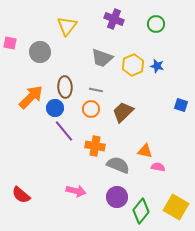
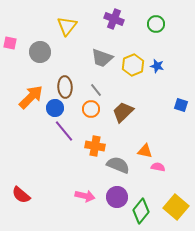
gray line: rotated 40 degrees clockwise
pink arrow: moved 9 px right, 5 px down
yellow square: rotated 10 degrees clockwise
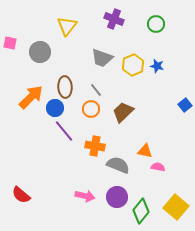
blue square: moved 4 px right; rotated 32 degrees clockwise
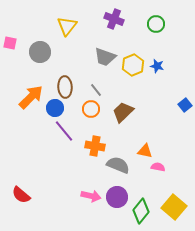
gray trapezoid: moved 3 px right, 1 px up
pink arrow: moved 6 px right
yellow square: moved 2 px left
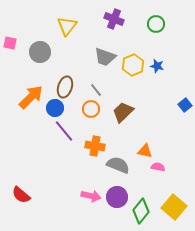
brown ellipse: rotated 20 degrees clockwise
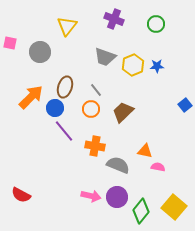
blue star: rotated 16 degrees counterclockwise
red semicircle: rotated 12 degrees counterclockwise
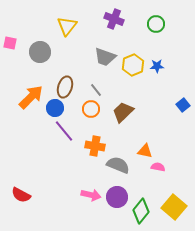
blue square: moved 2 px left
pink arrow: moved 1 px up
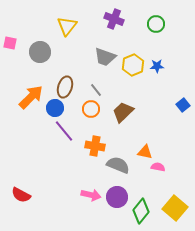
orange triangle: moved 1 px down
yellow square: moved 1 px right, 1 px down
